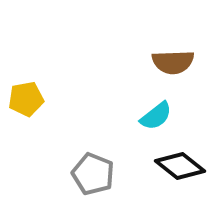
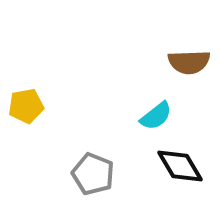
brown semicircle: moved 16 px right
yellow pentagon: moved 7 px down
black diamond: rotated 21 degrees clockwise
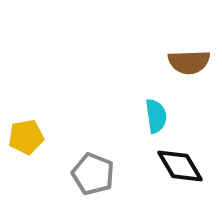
yellow pentagon: moved 31 px down
cyan semicircle: rotated 60 degrees counterclockwise
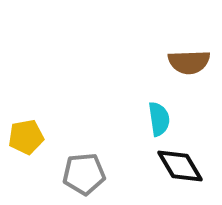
cyan semicircle: moved 3 px right, 3 px down
gray pentagon: moved 9 px left; rotated 27 degrees counterclockwise
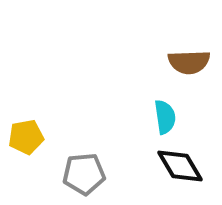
cyan semicircle: moved 6 px right, 2 px up
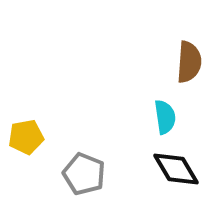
brown semicircle: rotated 84 degrees counterclockwise
black diamond: moved 4 px left, 3 px down
gray pentagon: rotated 27 degrees clockwise
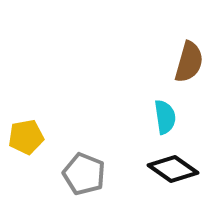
brown semicircle: rotated 12 degrees clockwise
black diamond: moved 3 px left; rotated 24 degrees counterclockwise
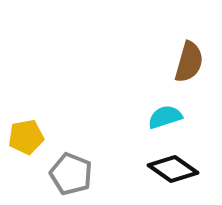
cyan semicircle: rotated 100 degrees counterclockwise
gray pentagon: moved 13 px left
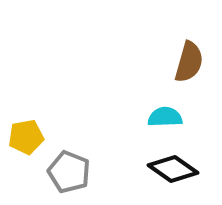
cyan semicircle: rotated 16 degrees clockwise
gray pentagon: moved 2 px left, 2 px up
